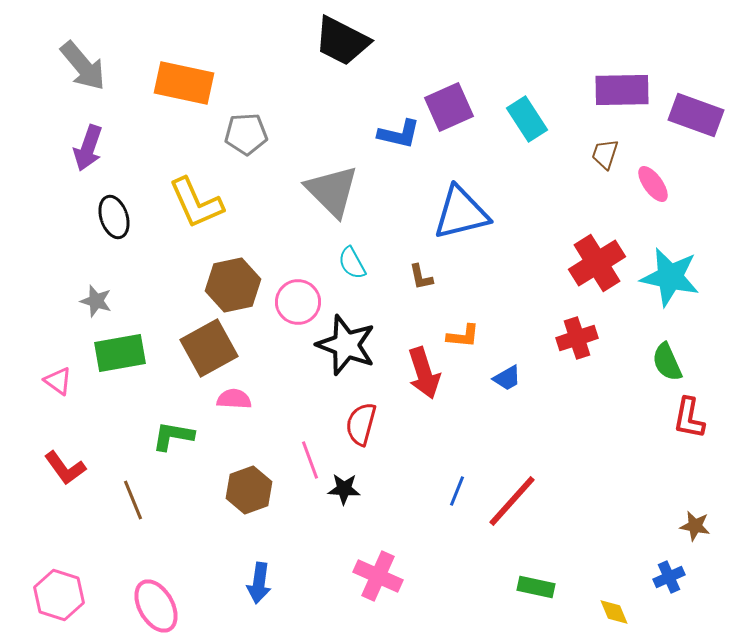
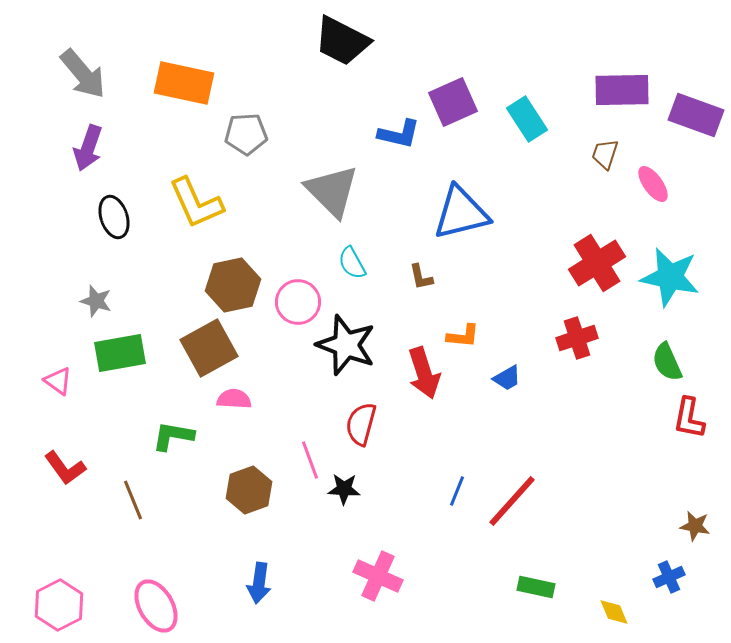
gray arrow at (83, 66): moved 8 px down
purple square at (449, 107): moved 4 px right, 5 px up
pink hexagon at (59, 595): moved 10 px down; rotated 15 degrees clockwise
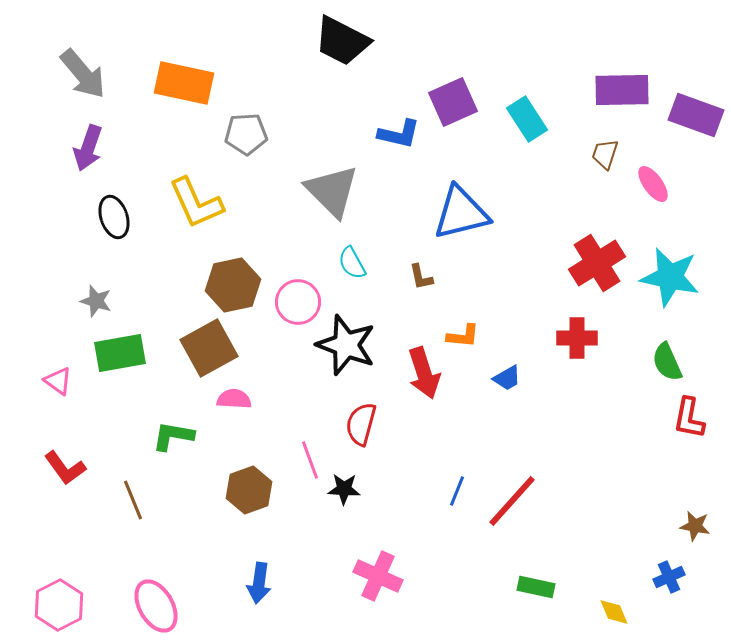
red cross at (577, 338): rotated 18 degrees clockwise
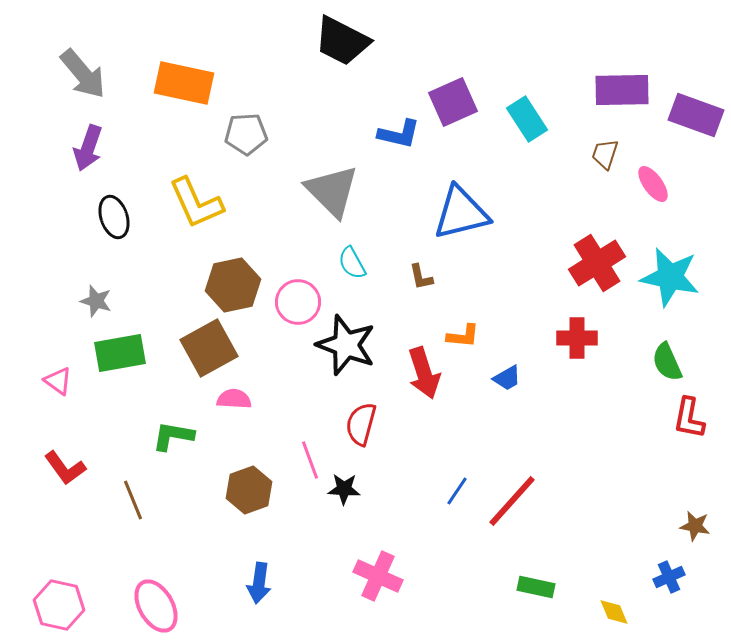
blue line at (457, 491): rotated 12 degrees clockwise
pink hexagon at (59, 605): rotated 21 degrees counterclockwise
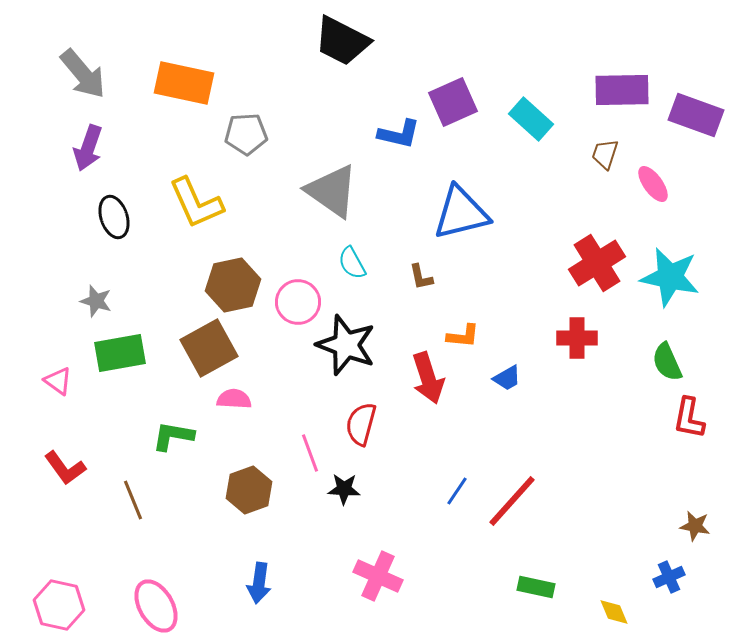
cyan rectangle at (527, 119): moved 4 px right; rotated 15 degrees counterclockwise
gray triangle at (332, 191): rotated 10 degrees counterclockwise
red arrow at (424, 373): moved 4 px right, 5 px down
pink line at (310, 460): moved 7 px up
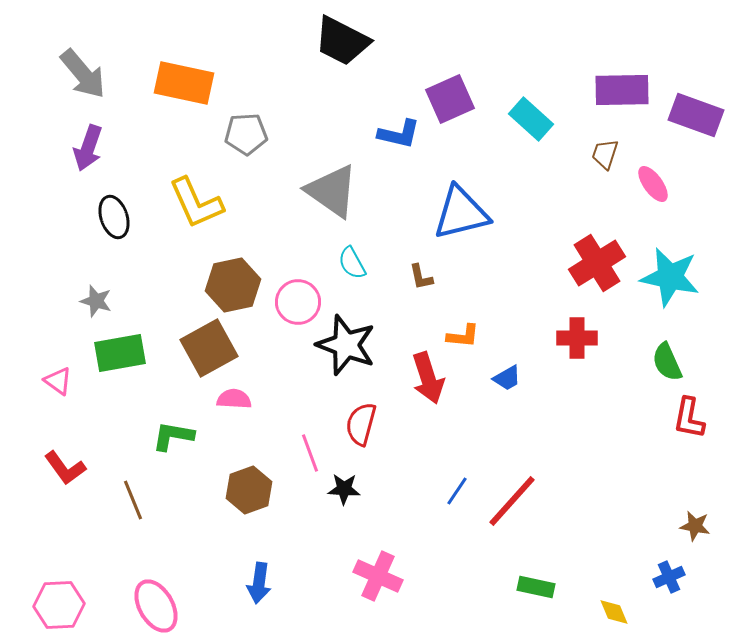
purple square at (453, 102): moved 3 px left, 3 px up
pink hexagon at (59, 605): rotated 15 degrees counterclockwise
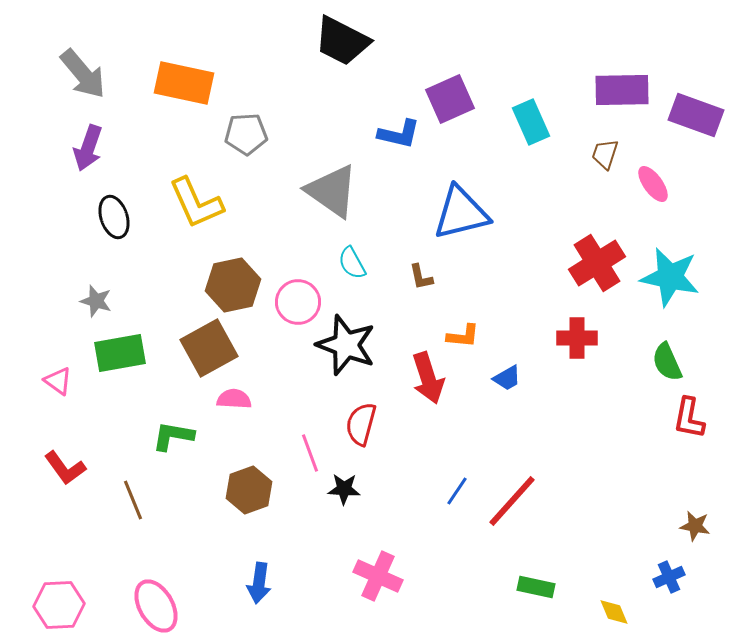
cyan rectangle at (531, 119): moved 3 px down; rotated 24 degrees clockwise
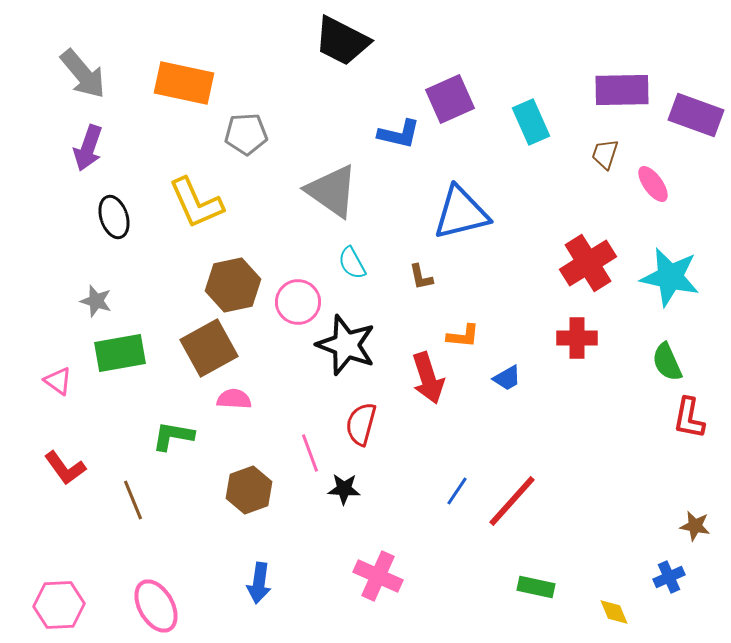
red cross at (597, 263): moved 9 px left
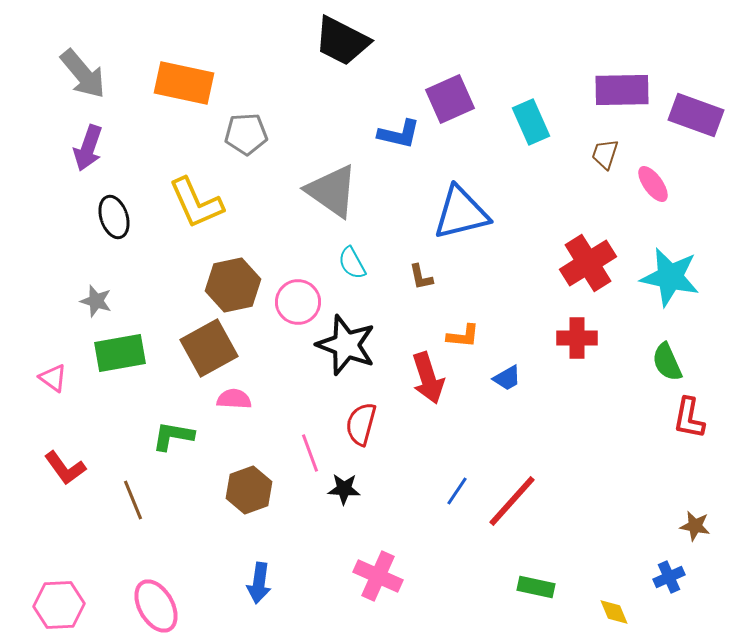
pink triangle at (58, 381): moved 5 px left, 3 px up
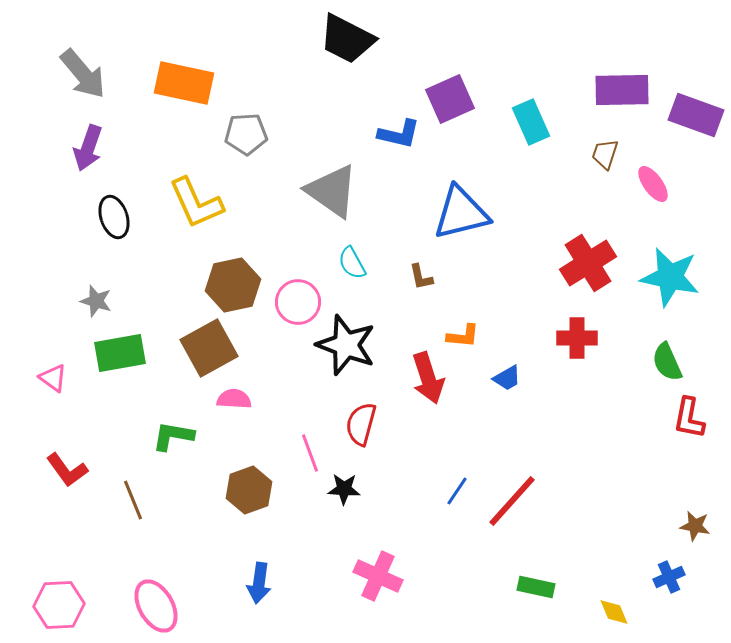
black trapezoid at (342, 41): moved 5 px right, 2 px up
red L-shape at (65, 468): moved 2 px right, 2 px down
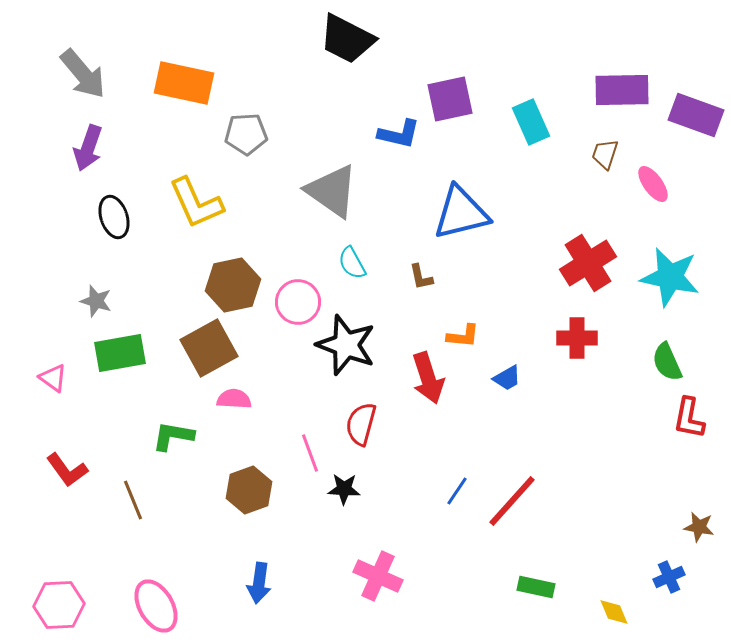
purple square at (450, 99): rotated 12 degrees clockwise
brown star at (695, 526): moved 4 px right, 1 px down
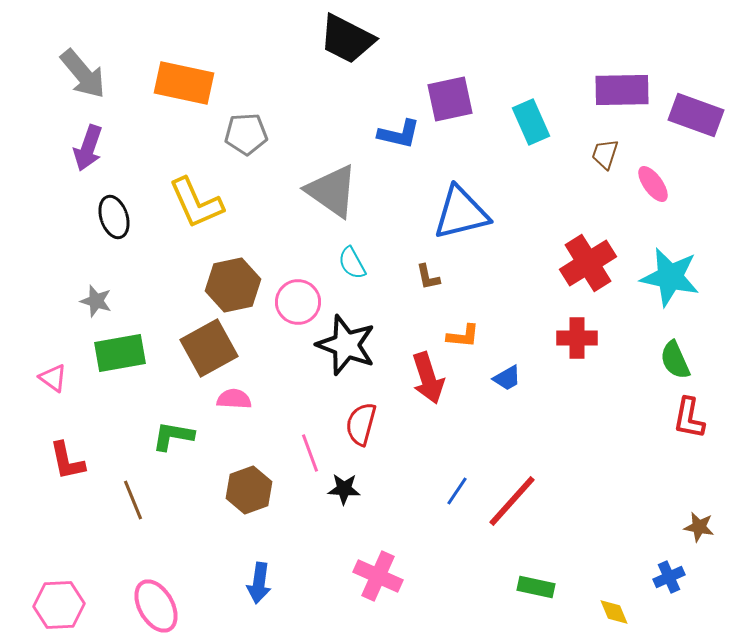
brown L-shape at (421, 277): moved 7 px right
green semicircle at (667, 362): moved 8 px right, 2 px up
red L-shape at (67, 470): moved 9 px up; rotated 24 degrees clockwise
